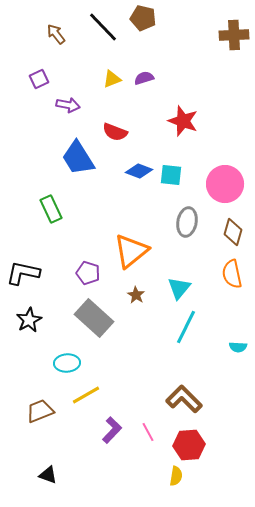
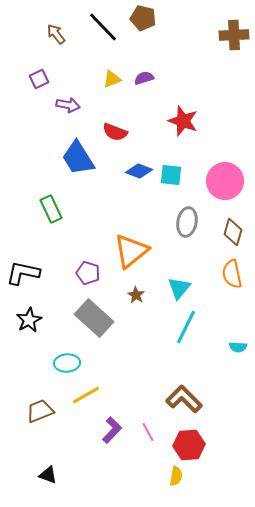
pink circle: moved 3 px up
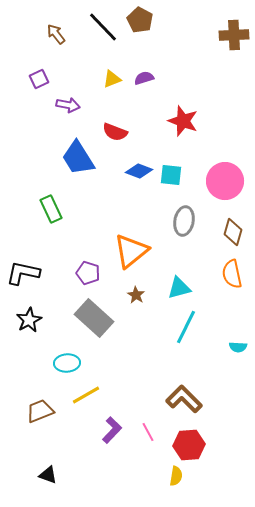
brown pentagon: moved 3 px left, 2 px down; rotated 15 degrees clockwise
gray ellipse: moved 3 px left, 1 px up
cyan triangle: rotated 35 degrees clockwise
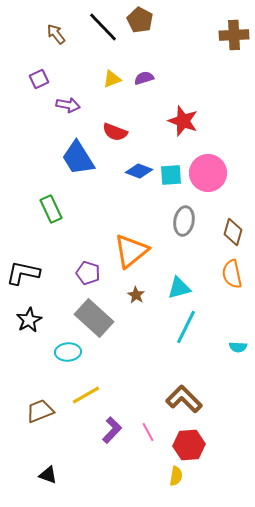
cyan square: rotated 10 degrees counterclockwise
pink circle: moved 17 px left, 8 px up
cyan ellipse: moved 1 px right, 11 px up
